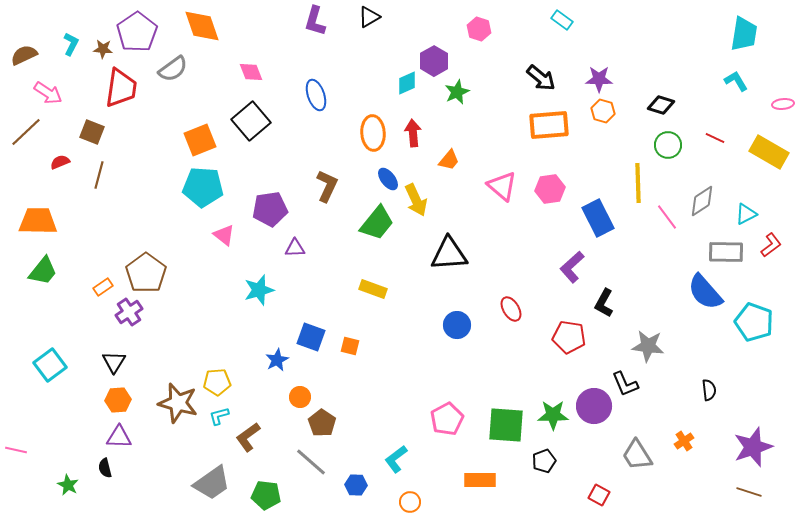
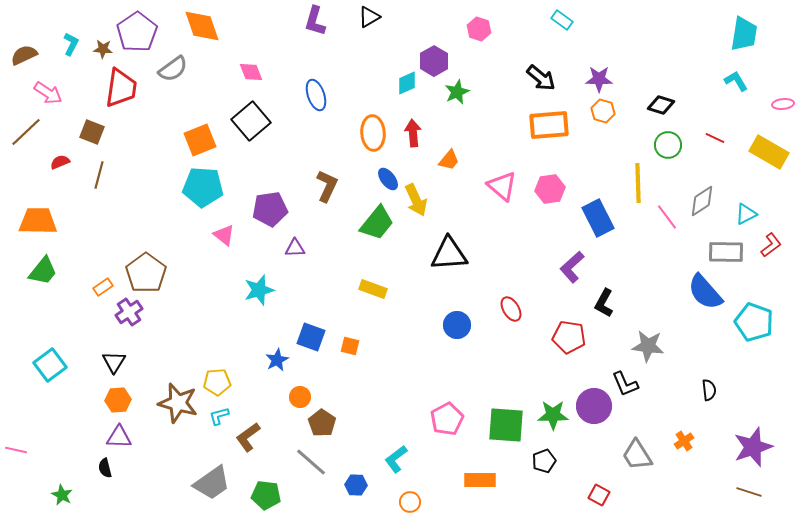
green star at (68, 485): moved 6 px left, 10 px down
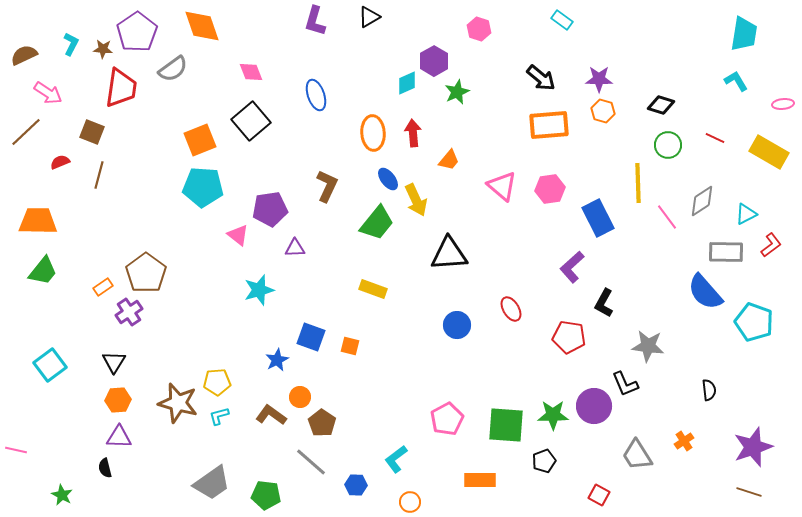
pink triangle at (224, 235): moved 14 px right
brown L-shape at (248, 437): moved 23 px right, 22 px up; rotated 72 degrees clockwise
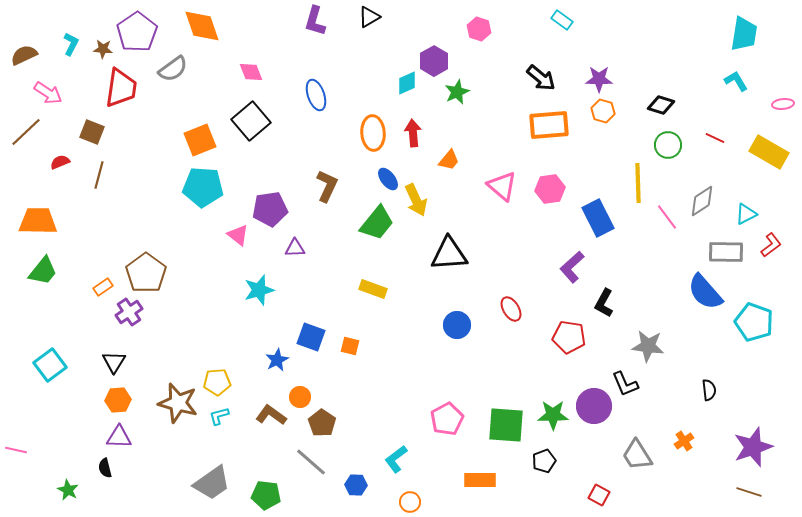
green star at (62, 495): moved 6 px right, 5 px up
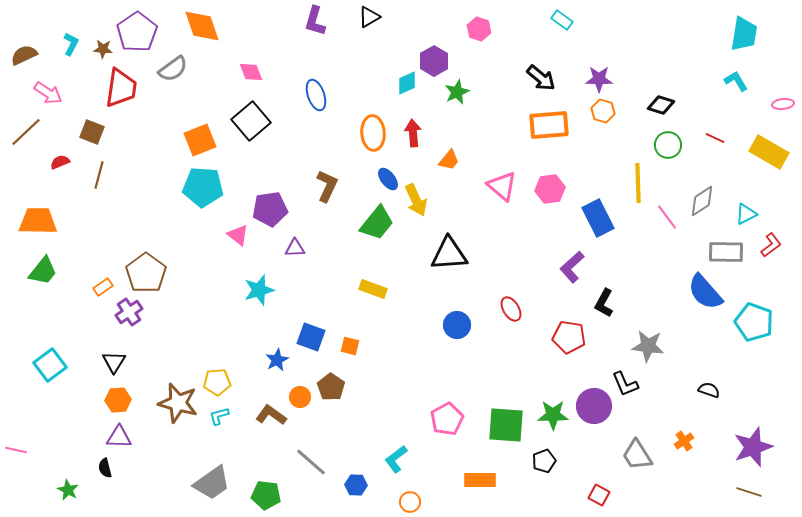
black semicircle at (709, 390): rotated 65 degrees counterclockwise
brown pentagon at (322, 423): moved 9 px right, 36 px up
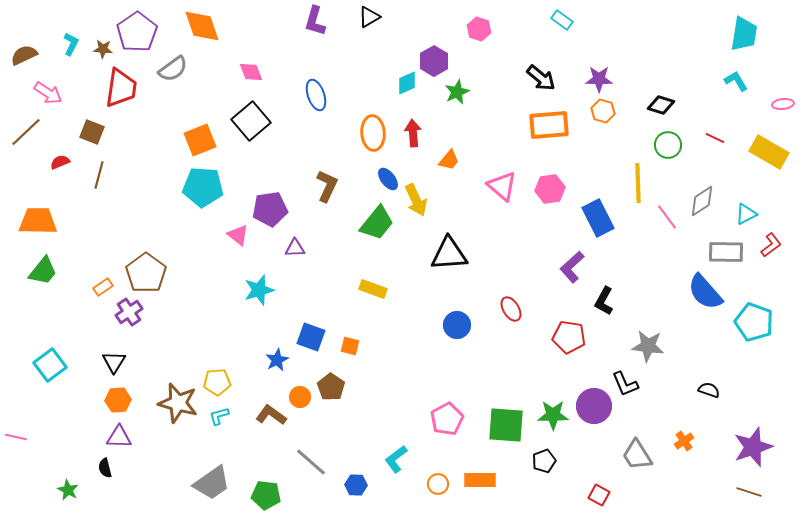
black L-shape at (604, 303): moved 2 px up
pink line at (16, 450): moved 13 px up
orange circle at (410, 502): moved 28 px right, 18 px up
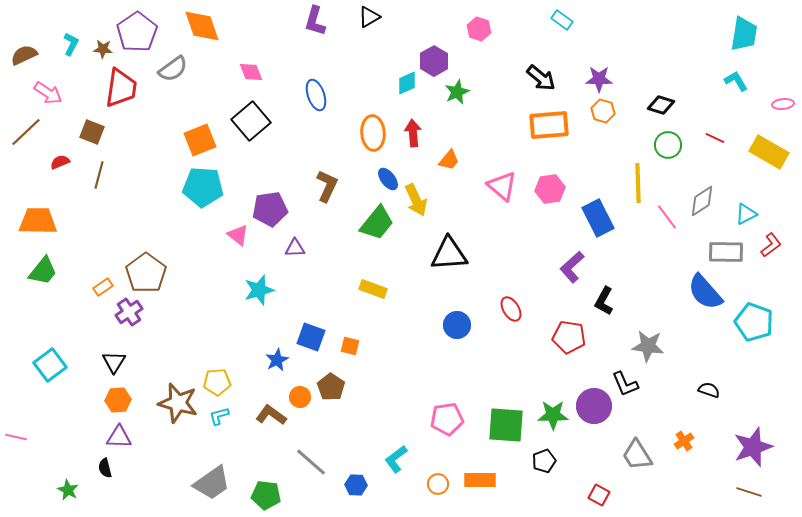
pink pentagon at (447, 419): rotated 20 degrees clockwise
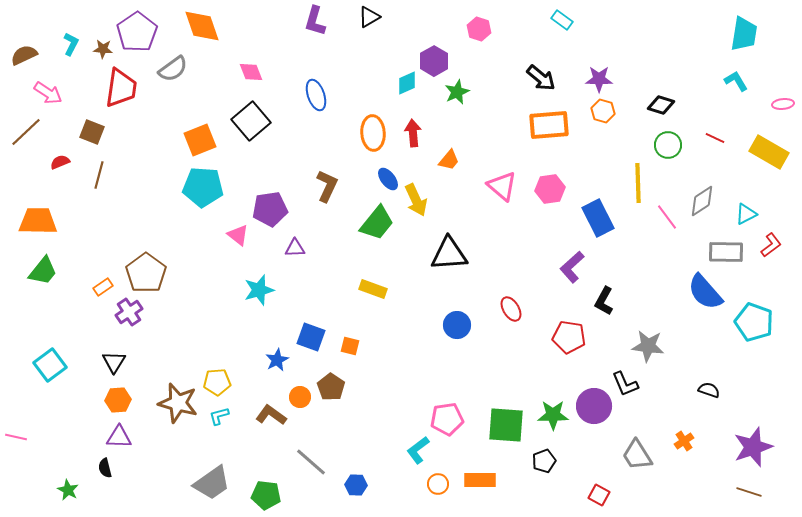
cyan L-shape at (396, 459): moved 22 px right, 9 px up
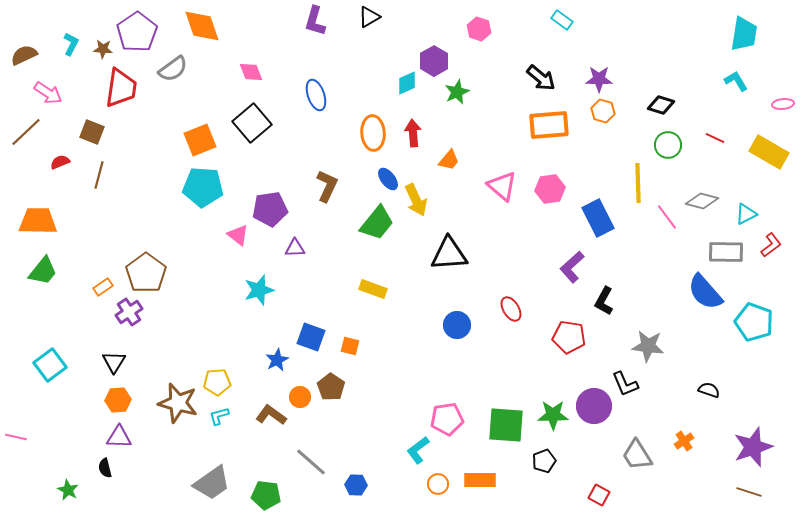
black square at (251, 121): moved 1 px right, 2 px down
gray diamond at (702, 201): rotated 48 degrees clockwise
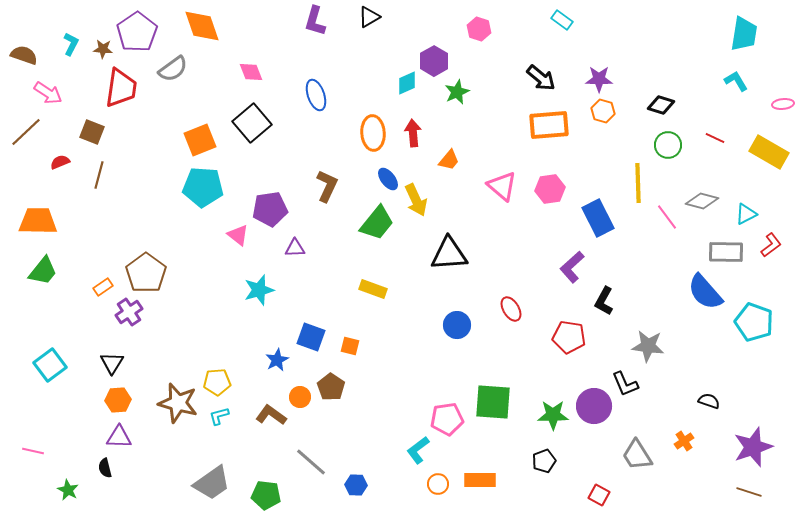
brown semicircle at (24, 55): rotated 44 degrees clockwise
black triangle at (114, 362): moved 2 px left, 1 px down
black semicircle at (709, 390): moved 11 px down
green square at (506, 425): moved 13 px left, 23 px up
pink line at (16, 437): moved 17 px right, 14 px down
